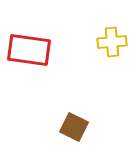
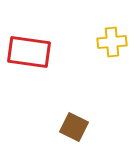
red rectangle: moved 2 px down
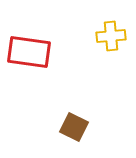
yellow cross: moved 1 px left, 6 px up
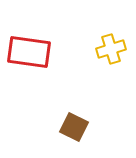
yellow cross: moved 13 px down; rotated 12 degrees counterclockwise
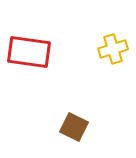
yellow cross: moved 2 px right
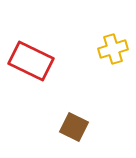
red rectangle: moved 2 px right, 9 px down; rotated 18 degrees clockwise
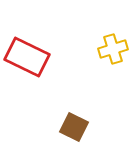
red rectangle: moved 4 px left, 4 px up
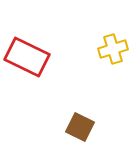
brown square: moved 6 px right
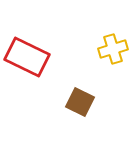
brown square: moved 25 px up
